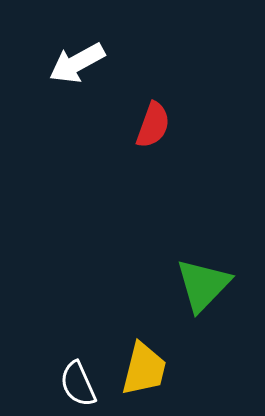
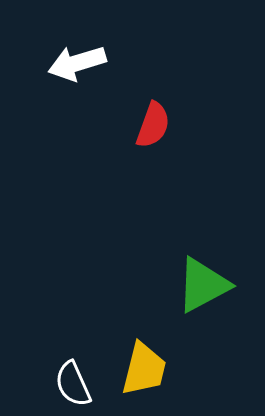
white arrow: rotated 12 degrees clockwise
green triangle: rotated 18 degrees clockwise
white semicircle: moved 5 px left
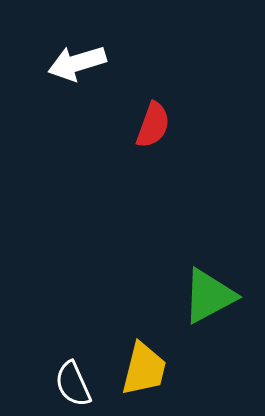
green triangle: moved 6 px right, 11 px down
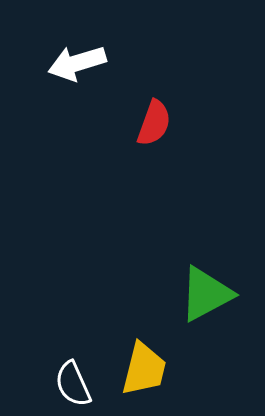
red semicircle: moved 1 px right, 2 px up
green triangle: moved 3 px left, 2 px up
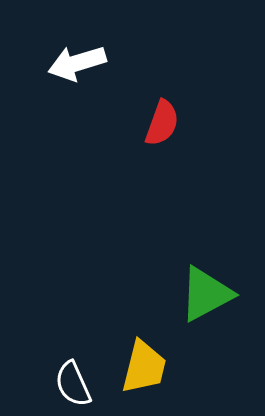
red semicircle: moved 8 px right
yellow trapezoid: moved 2 px up
